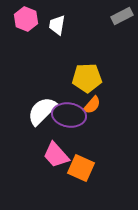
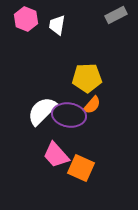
gray rectangle: moved 6 px left, 1 px up
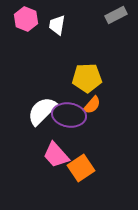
orange square: rotated 32 degrees clockwise
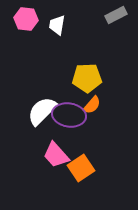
pink hexagon: rotated 15 degrees counterclockwise
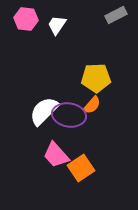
white trapezoid: rotated 25 degrees clockwise
yellow pentagon: moved 9 px right
white semicircle: moved 2 px right
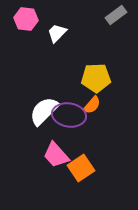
gray rectangle: rotated 10 degrees counterclockwise
white trapezoid: moved 8 px down; rotated 10 degrees clockwise
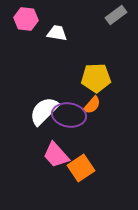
white trapezoid: rotated 55 degrees clockwise
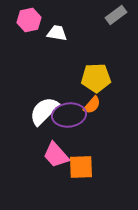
pink hexagon: moved 3 px right, 1 px down; rotated 20 degrees counterclockwise
purple ellipse: rotated 16 degrees counterclockwise
orange square: moved 1 px up; rotated 32 degrees clockwise
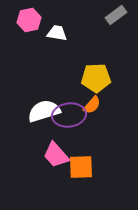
white semicircle: rotated 28 degrees clockwise
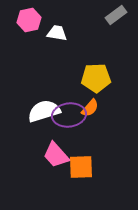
orange semicircle: moved 2 px left, 3 px down
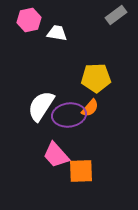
white semicircle: moved 3 px left, 5 px up; rotated 40 degrees counterclockwise
orange square: moved 4 px down
